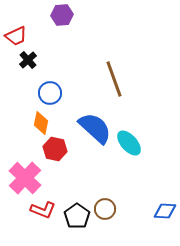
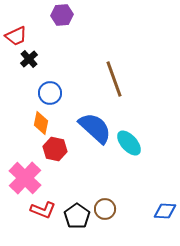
black cross: moved 1 px right, 1 px up
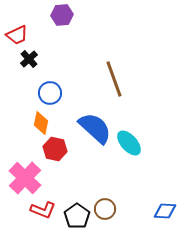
red trapezoid: moved 1 px right, 1 px up
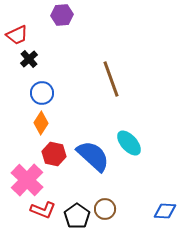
brown line: moved 3 px left
blue circle: moved 8 px left
orange diamond: rotated 20 degrees clockwise
blue semicircle: moved 2 px left, 28 px down
red hexagon: moved 1 px left, 5 px down
pink cross: moved 2 px right, 2 px down
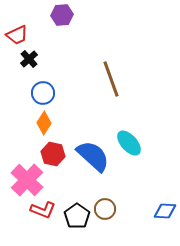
blue circle: moved 1 px right
orange diamond: moved 3 px right
red hexagon: moved 1 px left
